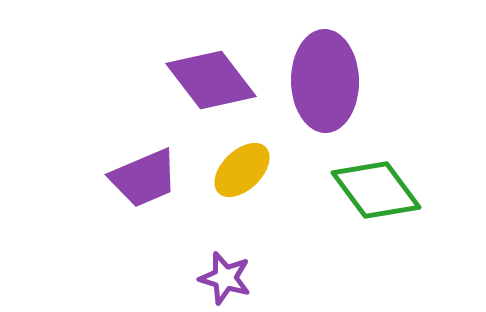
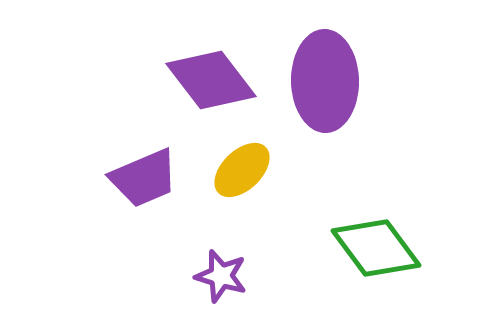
green diamond: moved 58 px down
purple star: moved 4 px left, 2 px up
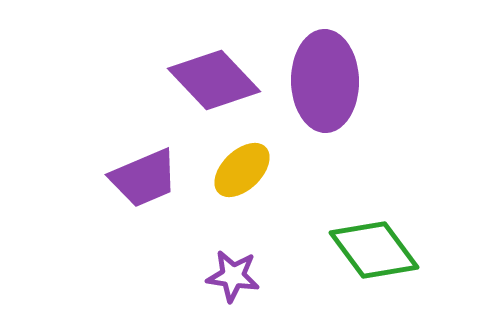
purple diamond: moved 3 px right; rotated 6 degrees counterclockwise
green diamond: moved 2 px left, 2 px down
purple star: moved 12 px right; rotated 8 degrees counterclockwise
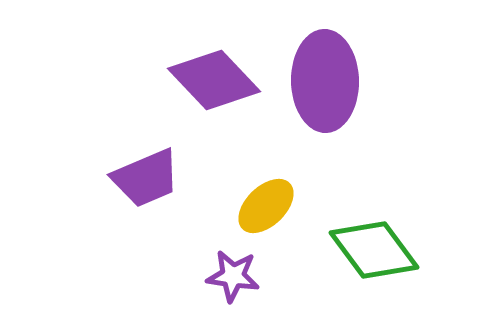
yellow ellipse: moved 24 px right, 36 px down
purple trapezoid: moved 2 px right
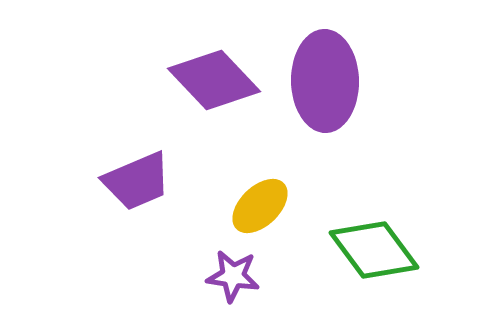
purple trapezoid: moved 9 px left, 3 px down
yellow ellipse: moved 6 px left
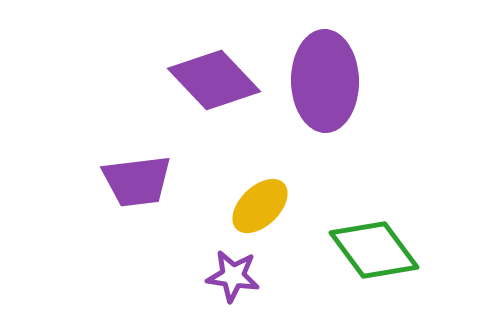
purple trapezoid: rotated 16 degrees clockwise
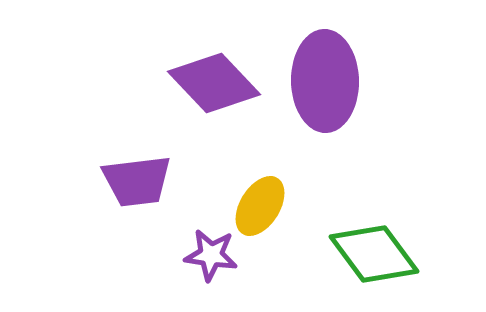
purple diamond: moved 3 px down
yellow ellipse: rotated 14 degrees counterclockwise
green diamond: moved 4 px down
purple star: moved 22 px left, 21 px up
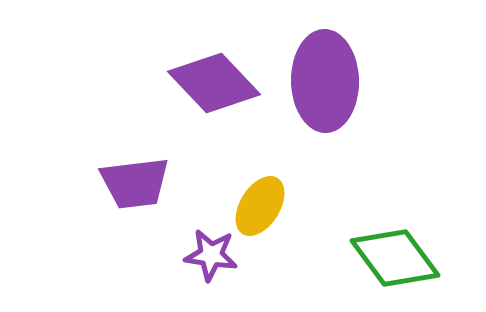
purple trapezoid: moved 2 px left, 2 px down
green diamond: moved 21 px right, 4 px down
